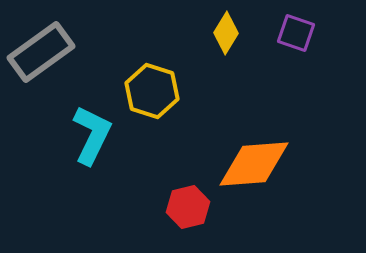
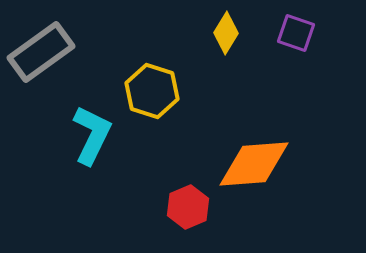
red hexagon: rotated 9 degrees counterclockwise
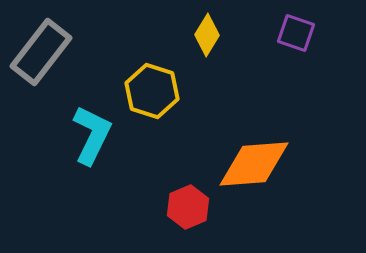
yellow diamond: moved 19 px left, 2 px down
gray rectangle: rotated 16 degrees counterclockwise
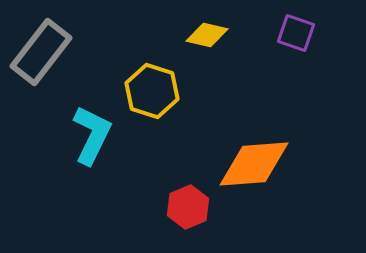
yellow diamond: rotated 72 degrees clockwise
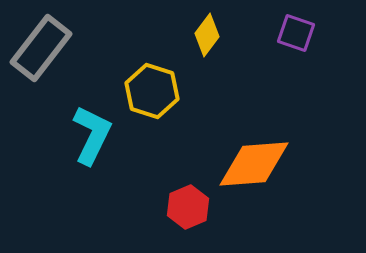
yellow diamond: rotated 66 degrees counterclockwise
gray rectangle: moved 4 px up
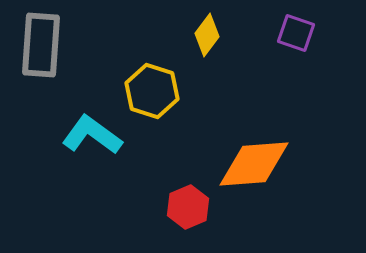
gray rectangle: moved 3 px up; rotated 34 degrees counterclockwise
cyan L-shape: rotated 80 degrees counterclockwise
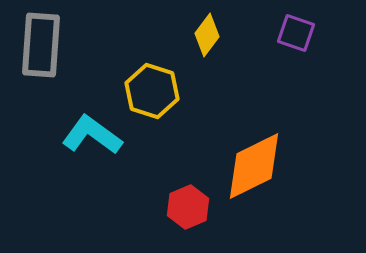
orange diamond: moved 2 px down; rotated 22 degrees counterclockwise
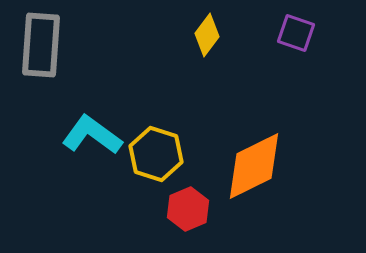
yellow hexagon: moved 4 px right, 63 px down
red hexagon: moved 2 px down
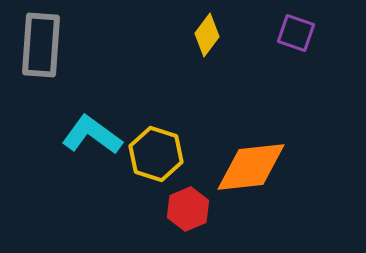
orange diamond: moved 3 px left, 1 px down; rotated 20 degrees clockwise
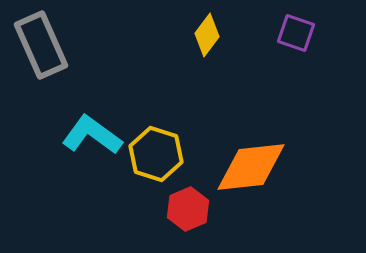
gray rectangle: rotated 28 degrees counterclockwise
